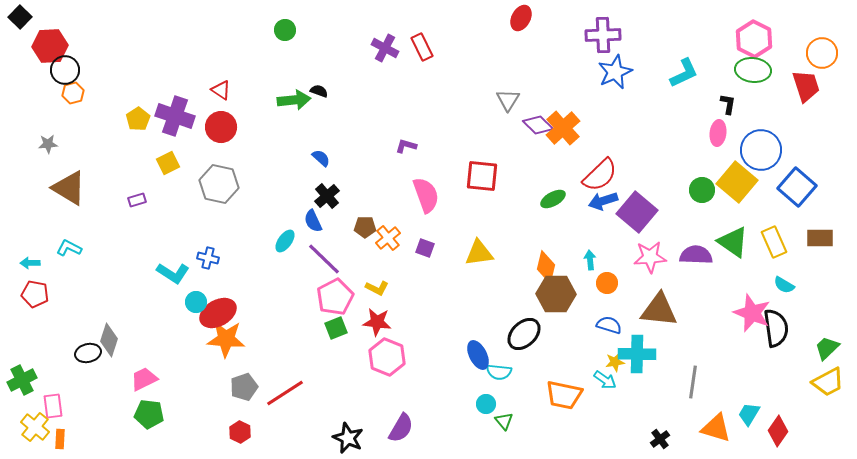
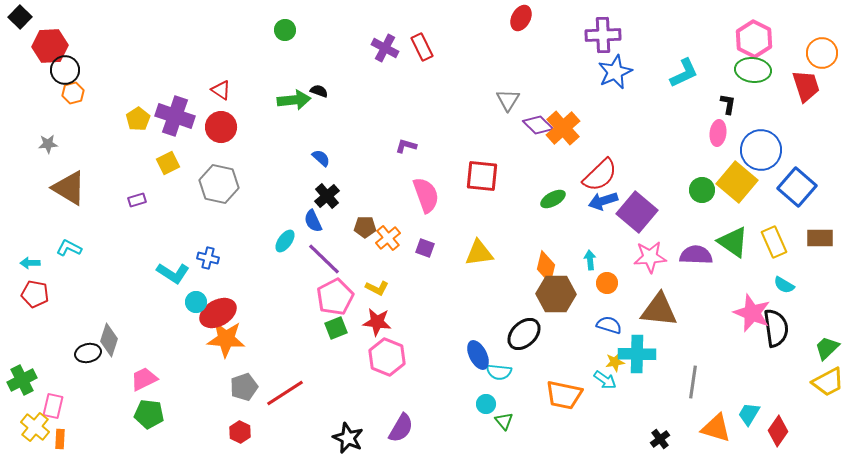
pink rectangle at (53, 406): rotated 20 degrees clockwise
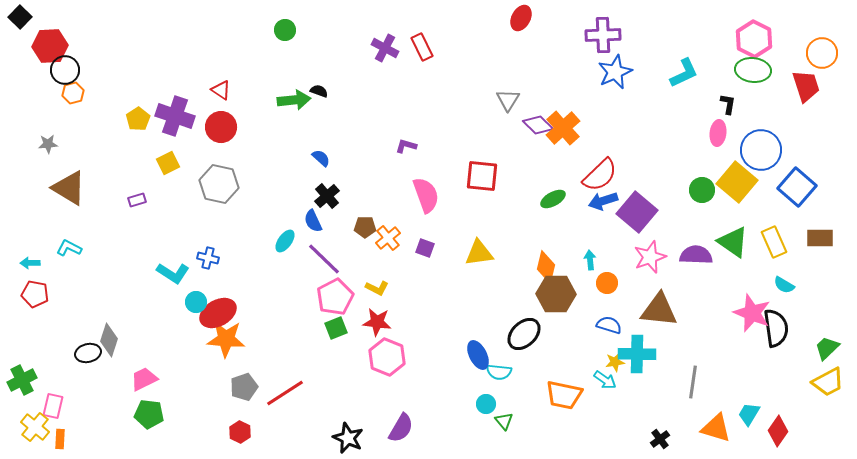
pink star at (650, 257): rotated 16 degrees counterclockwise
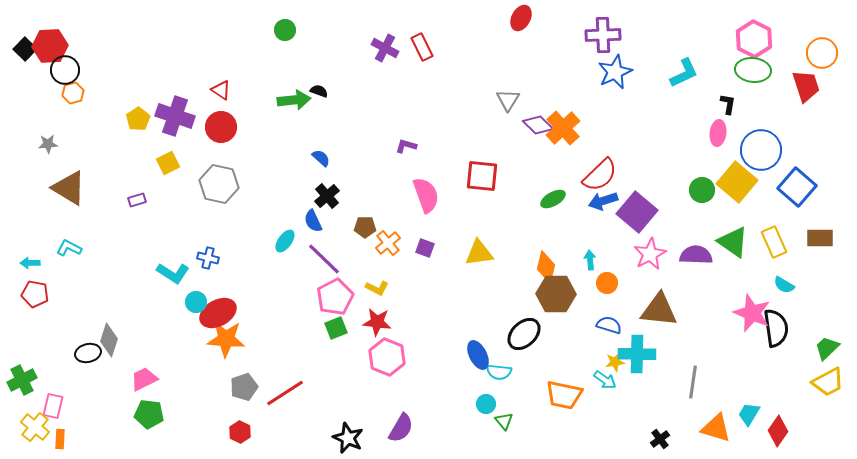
black square at (20, 17): moved 5 px right, 32 px down
orange cross at (388, 238): moved 5 px down
pink star at (650, 257): moved 3 px up; rotated 8 degrees counterclockwise
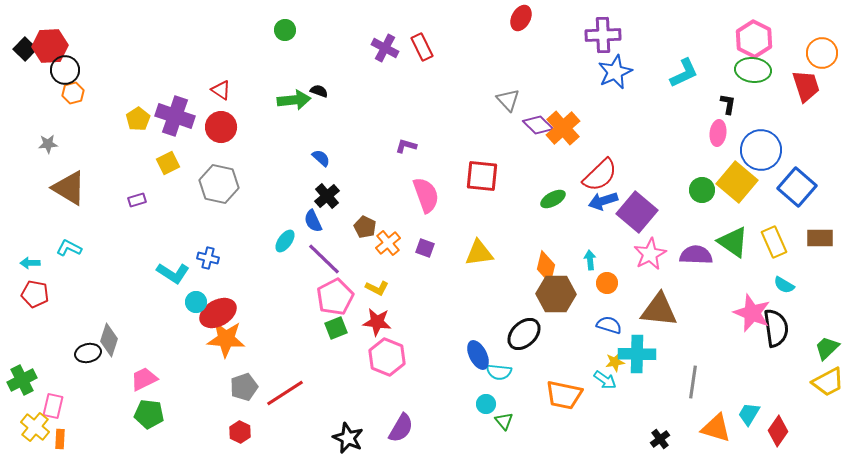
gray triangle at (508, 100): rotated 15 degrees counterclockwise
brown pentagon at (365, 227): rotated 25 degrees clockwise
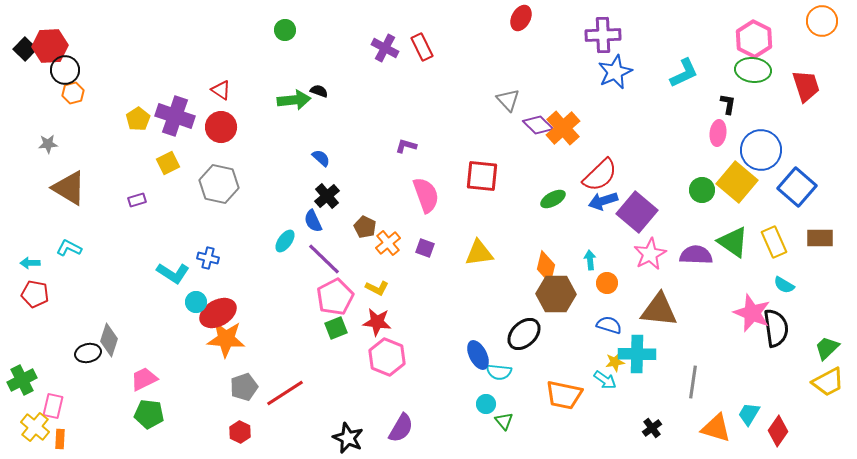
orange circle at (822, 53): moved 32 px up
black cross at (660, 439): moved 8 px left, 11 px up
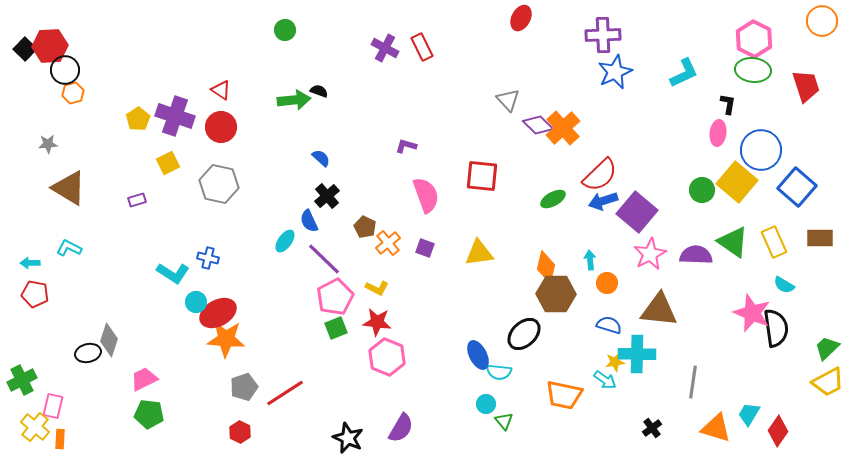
blue semicircle at (313, 221): moved 4 px left
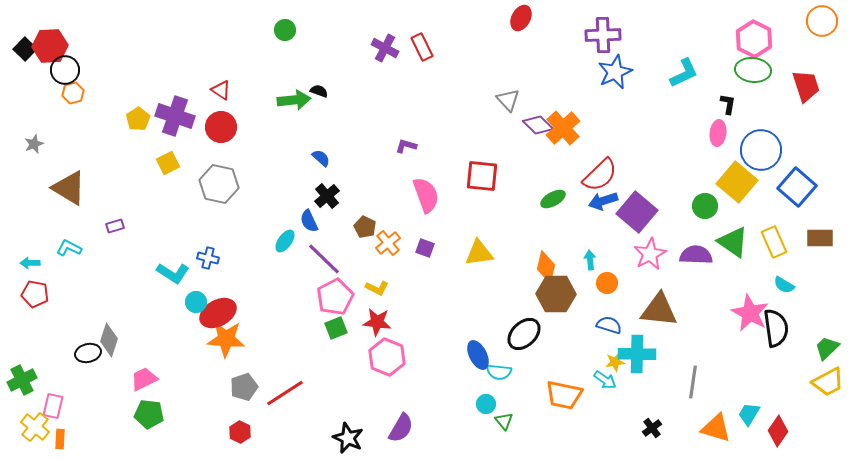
gray star at (48, 144): moved 14 px left; rotated 18 degrees counterclockwise
green circle at (702, 190): moved 3 px right, 16 px down
purple rectangle at (137, 200): moved 22 px left, 26 px down
pink star at (752, 313): moved 2 px left; rotated 6 degrees clockwise
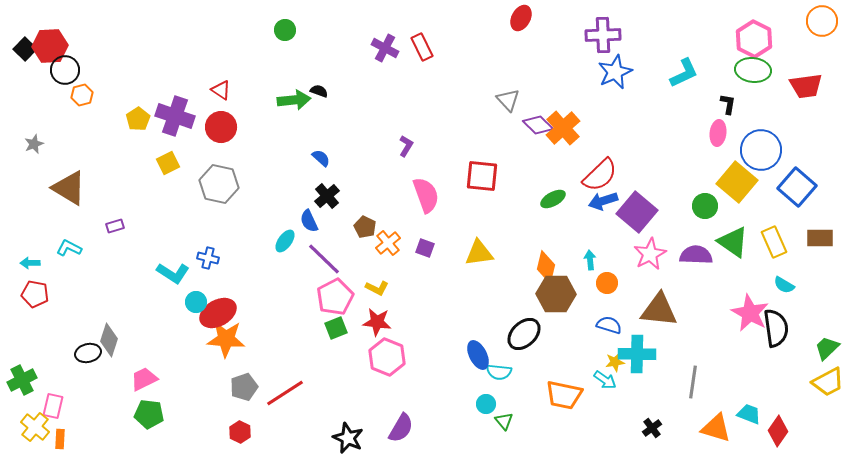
red trapezoid at (806, 86): rotated 100 degrees clockwise
orange hexagon at (73, 93): moved 9 px right, 2 px down
purple L-shape at (406, 146): rotated 105 degrees clockwise
cyan trapezoid at (749, 414): rotated 80 degrees clockwise
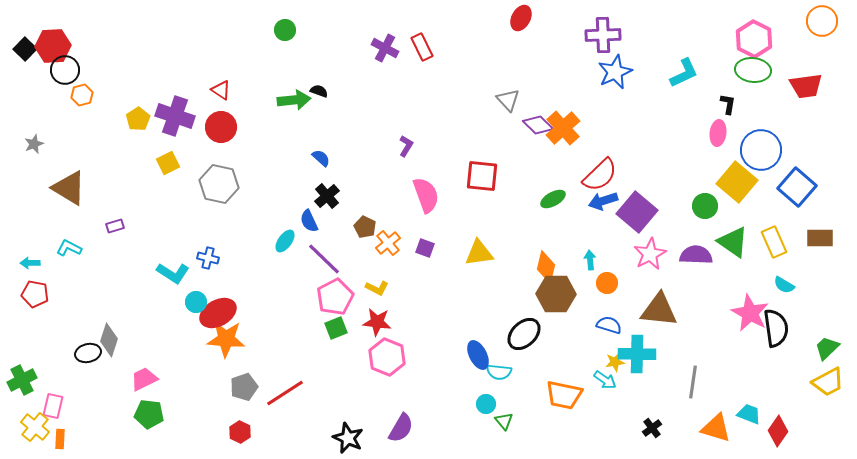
red hexagon at (50, 46): moved 3 px right
